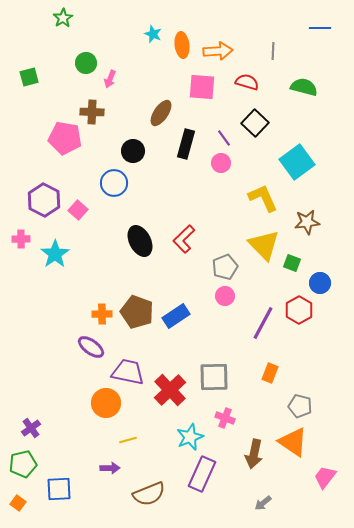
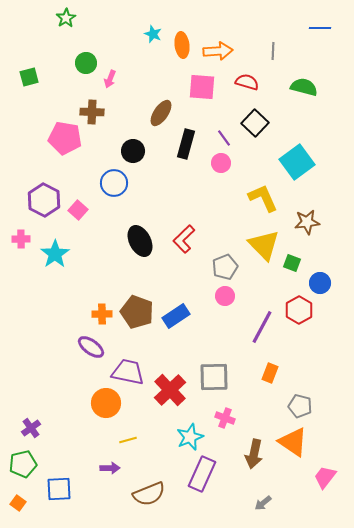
green star at (63, 18): moved 3 px right
purple line at (263, 323): moved 1 px left, 4 px down
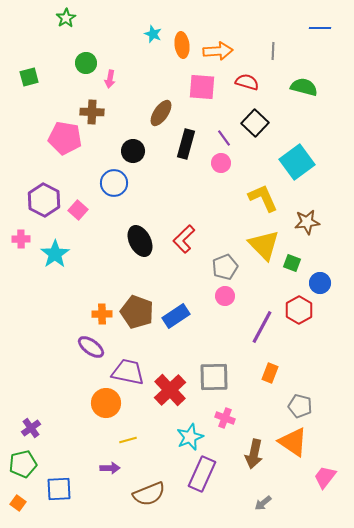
pink arrow at (110, 79): rotated 12 degrees counterclockwise
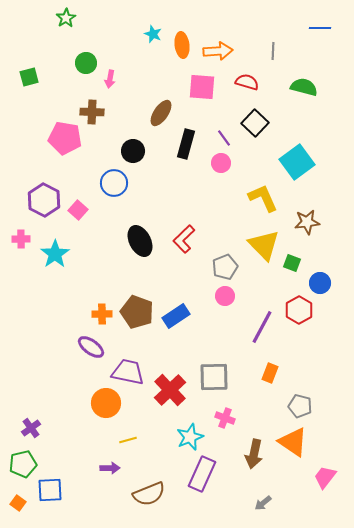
blue square at (59, 489): moved 9 px left, 1 px down
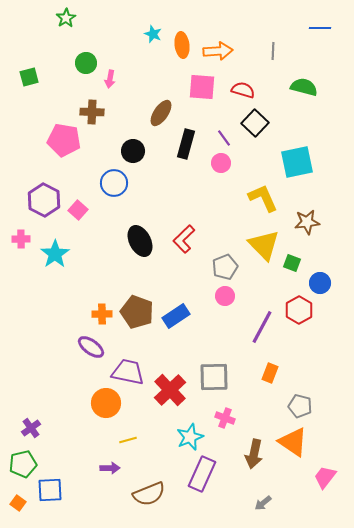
red semicircle at (247, 82): moved 4 px left, 8 px down
pink pentagon at (65, 138): moved 1 px left, 2 px down
cyan square at (297, 162): rotated 24 degrees clockwise
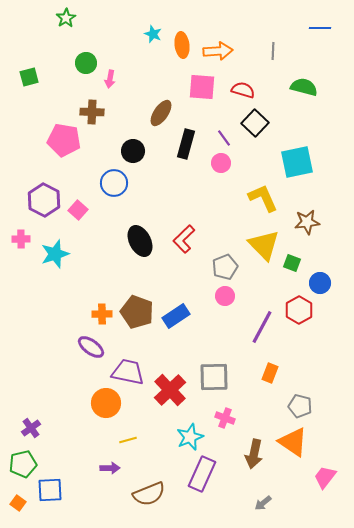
cyan star at (55, 254): rotated 16 degrees clockwise
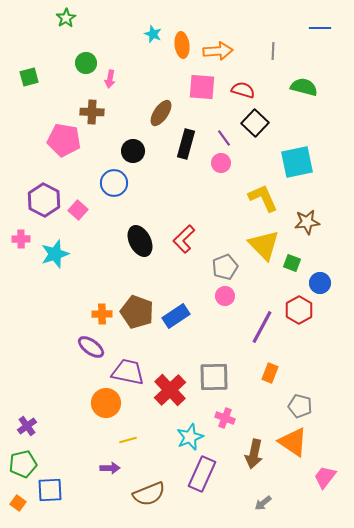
purple cross at (31, 428): moved 4 px left, 2 px up
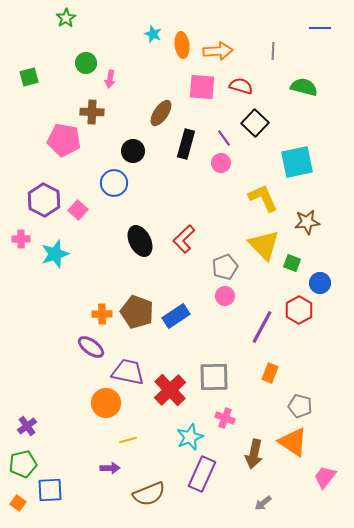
red semicircle at (243, 90): moved 2 px left, 4 px up
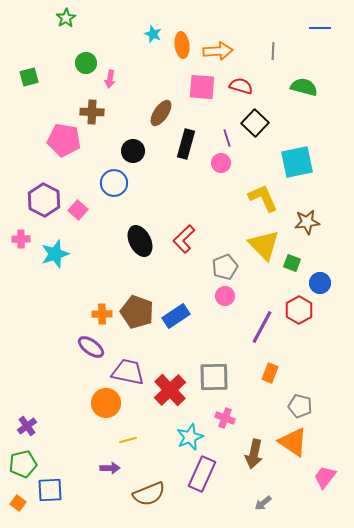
purple line at (224, 138): moved 3 px right; rotated 18 degrees clockwise
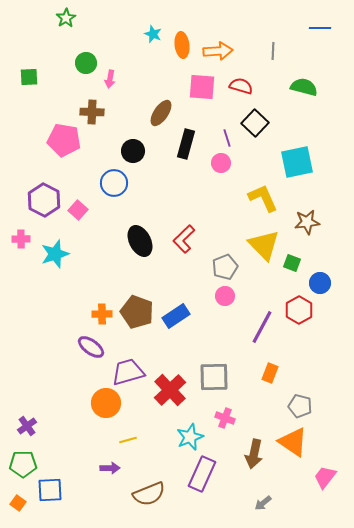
green square at (29, 77): rotated 12 degrees clockwise
purple trapezoid at (128, 372): rotated 28 degrees counterclockwise
green pentagon at (23, 464): rotated 12 degrees clockwise
